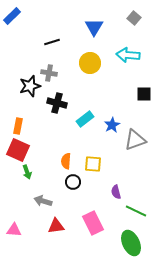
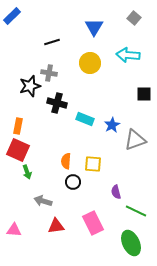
cyan rectangle: rotated 60 degrees clockwise
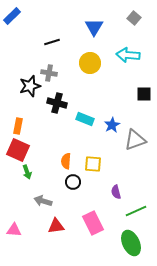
green line: rotated 50 degrees counterclockwise
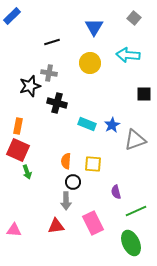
cyan rectangle: moved 2 px right, 5 px down
gray arrow: moved 23 px right; rotated 108 degrees counterclockwise
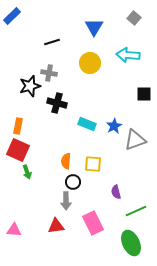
blue star: moved 2 px right, 1 px down
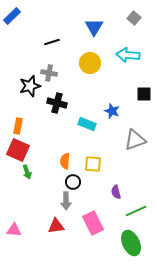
blue star: moved 2 px left, 15 px up; rotated 21 degrees counterclockwise
orange semicircle: moved 1 px left
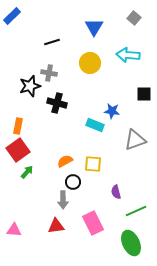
blue star: rotated 14 degrees counterclockwise
cyan rectangle: moved 8 px right, 1 px down
red square: rotated 30 degrees clockwise
orange semicircle: rotated 56 degrees clockwise
green arrow: rotated 120 degrees counterclockwise
gray arrow: moved 3 px left, 1 px up
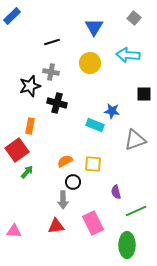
gray cross: moved 2 px right, 1 px up
orange rectangle: moved 12 px right
red square: moved 1 px left
pink triangle: moved 1 px down
green ellipse: moved 4 px left, 2 px down; rotated 25 degrees clockwise
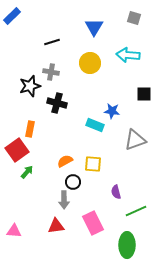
gray square: rotated 24 degrees counterclockwise
orange rectangle: moved 3 px down
gray arrow: moved 1 px right
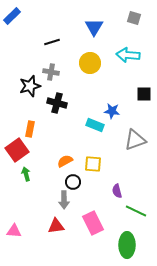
green arrow: moved 1 px left, 2 px down; rotated 56 degrees counterclockwise
purple semicircle: moved 1 px right, 1 px up
green line: rotated 50 degrees clockwise
